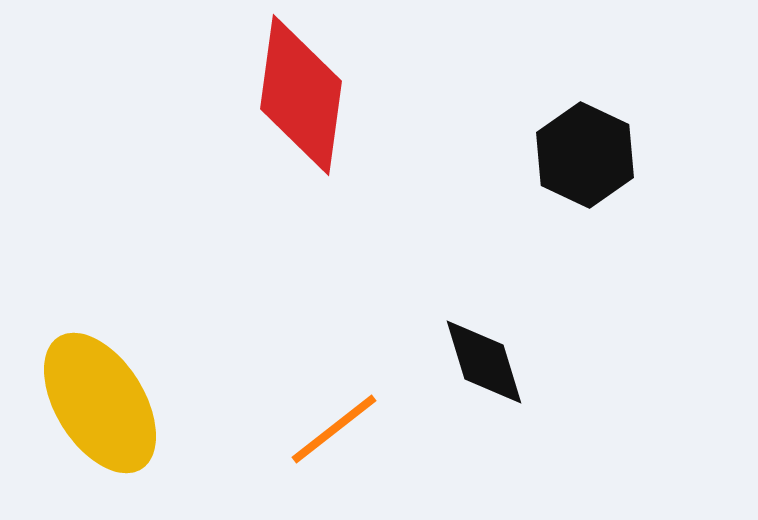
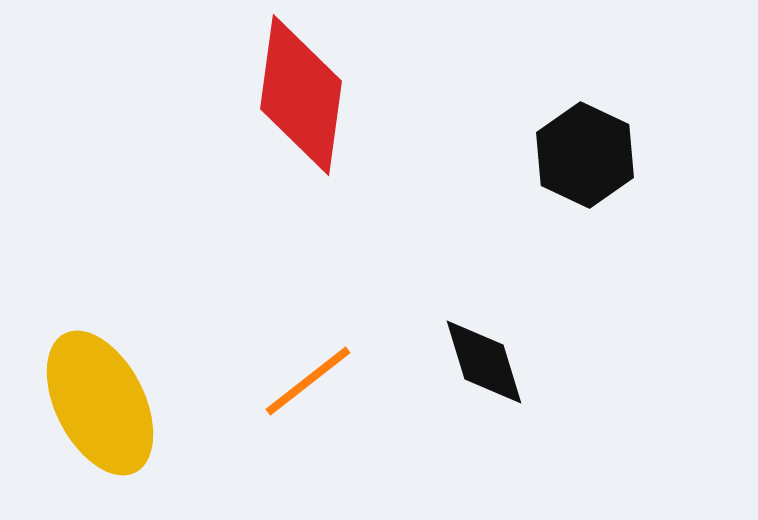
yellow ellipse: rotated 5 degrees clockwise
orange line: moved 26 px left, 48 px up
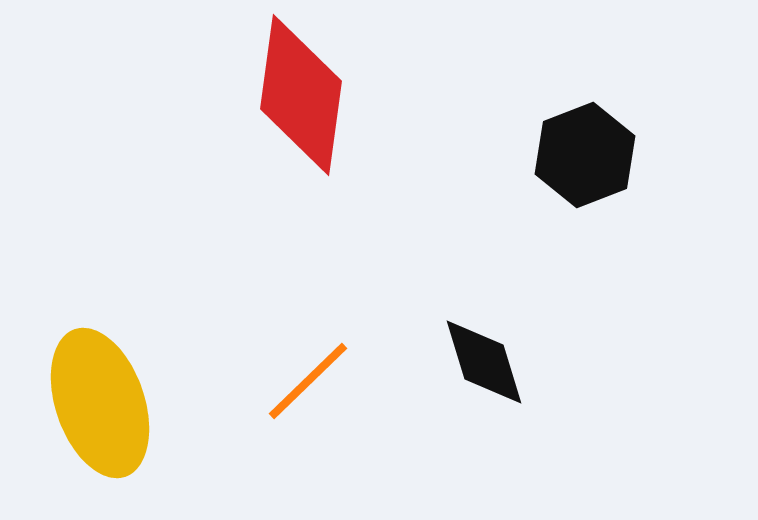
black hexagon: rotated 14 degrees clockwise
orange line: rotated 6 degrees counterclockwise
yellow ellipse: rotated 8 degrees clockwise
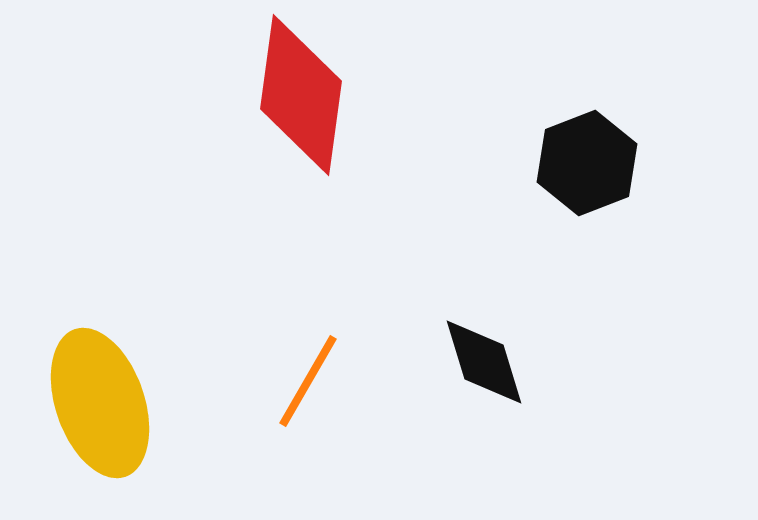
black hexagon: moved 2 px right, 8 px down
orange line: rotated 16 degrees counterclockwise
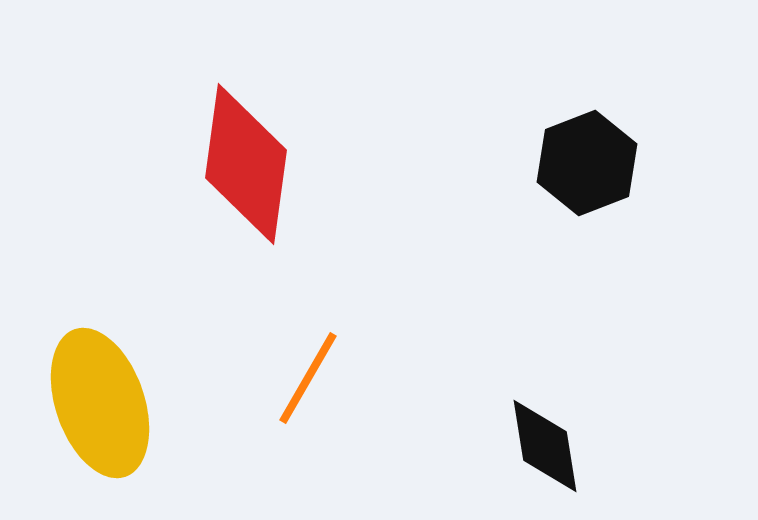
red diamond: moved 55 px left, 69 px down
black diamond: moved 61 px right, 84 px down; rotated 8 degrees clockwise
orange line: moved 3 px up
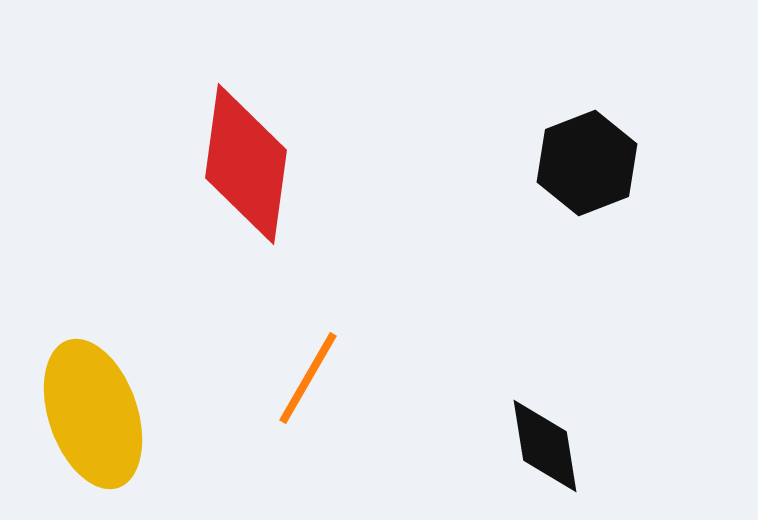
yellow ellipse: moved 7 px left, 11 px down
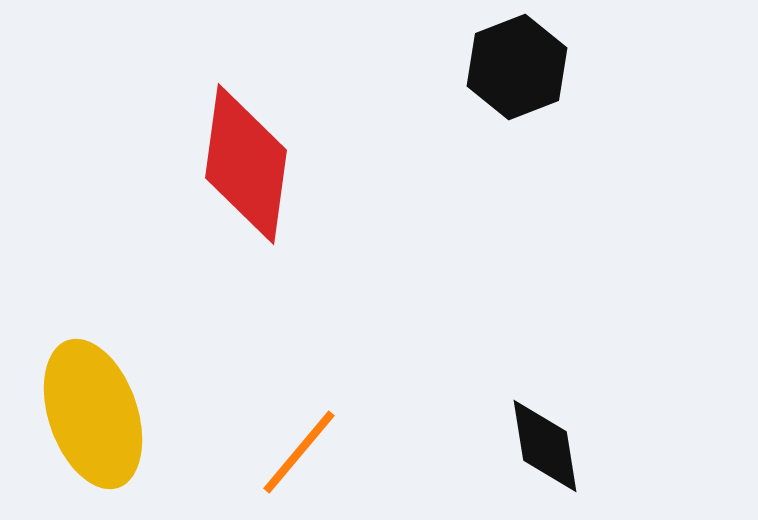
black hexagon: moved 70 px left, 96 px up
orange line: moved 9 px left, 74 px down; rotated 10 degrees clockwise
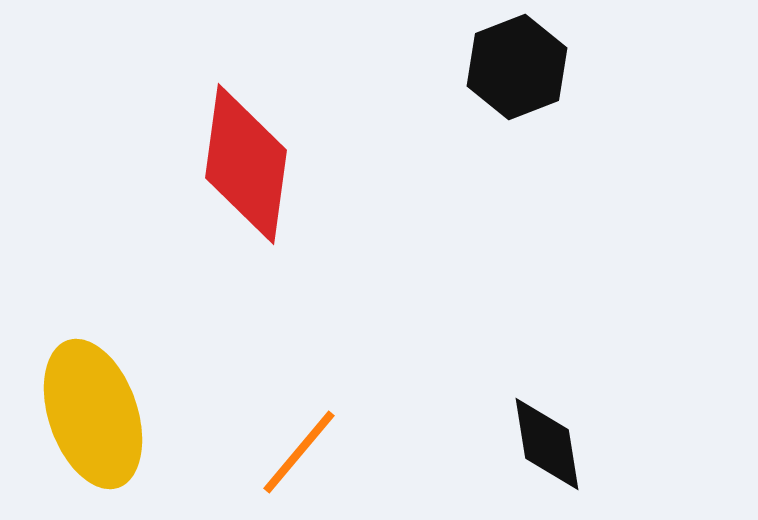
black diamond: moved 2 px right, 2 px up
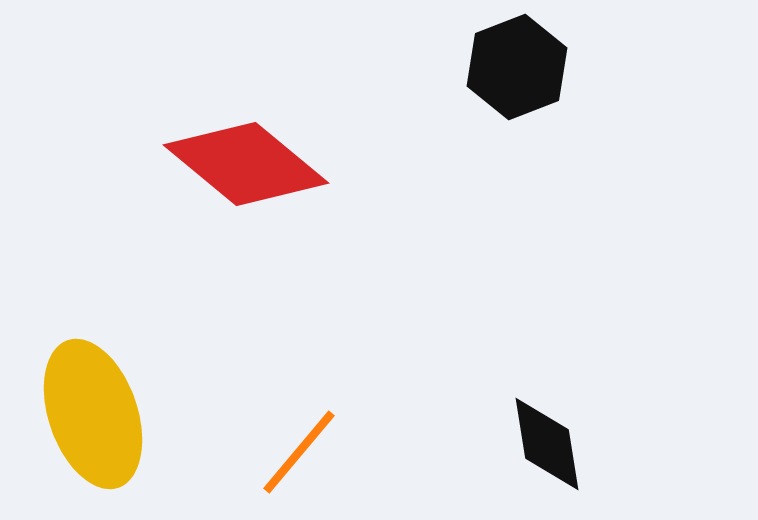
red diamond: rotated 58 degrees counterclockwise
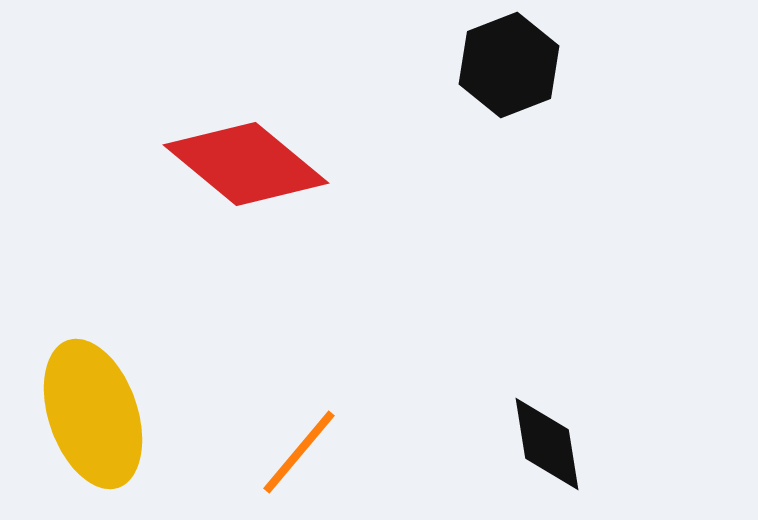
black hexagon: moved 8 px left, 2 px up
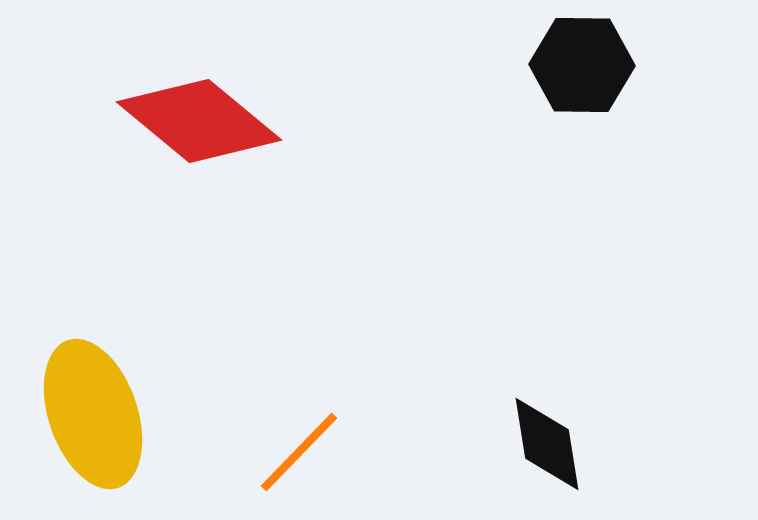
black hexagon: moved 73 px right; rotated 22 degrees clockwise
red diamond: moved 47 px left, 43 px up
orange line: rotated 4 degrees clockwise
